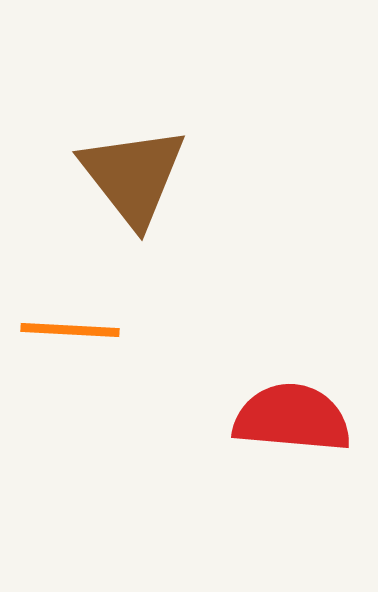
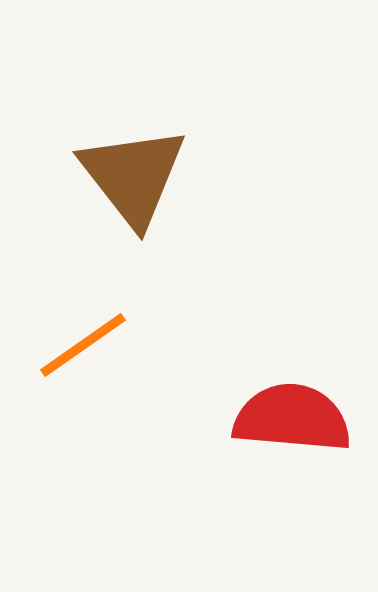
orange line: moved 13 px right, 15 px down; rotated 38 degrees counterclockwise
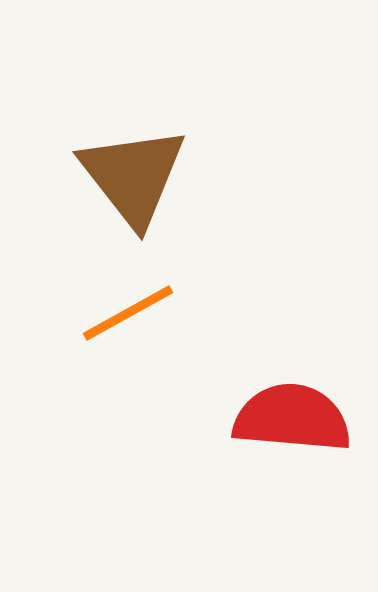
orange line: moved 45 px right, 32 px up; rotated 6 degrees clockwise
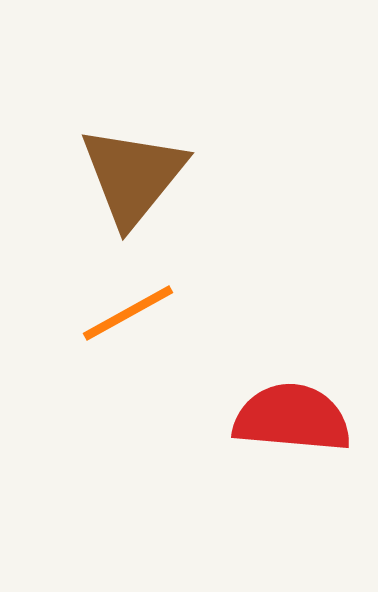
brown triangle: rotated 17 degrees clockwise
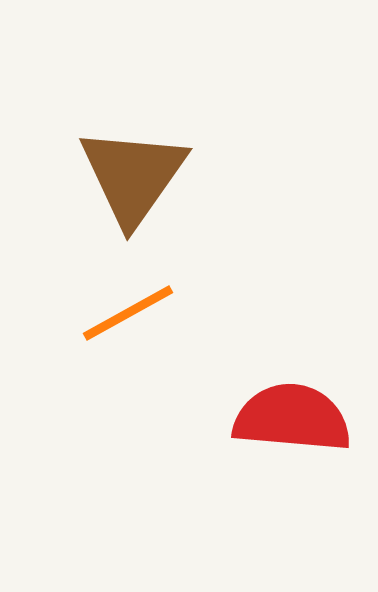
brown triangle: rotated 4 degrees counterclockwise
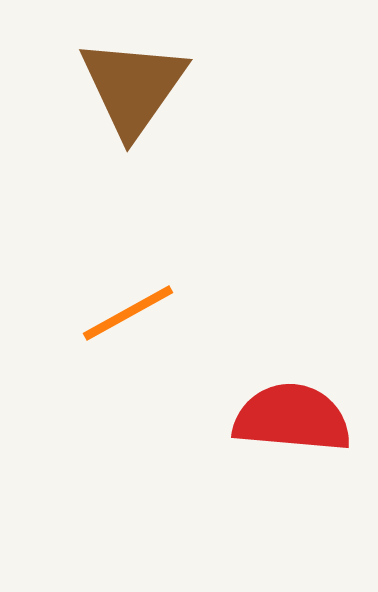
brown triangle: moved 89 px up
